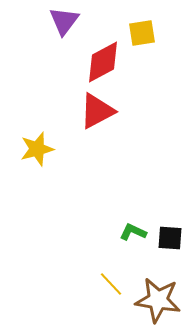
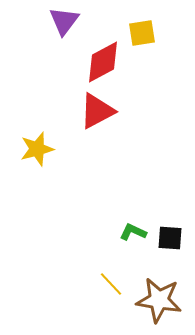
brown star: moved 1 px right
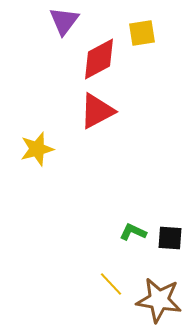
red diamond: moved 4 px left, 3 px up
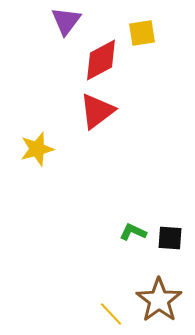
purple triangle: moved 2 px right
red diamond: moved 2 px right, 1 px down
red triangle: rotated 9 degrees counterclockwise
yellow line: moved 30 px down
brown star: rotated 27 degrees clockwise
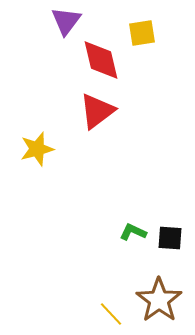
red diamond: rotated 75 degrees counterclockwise
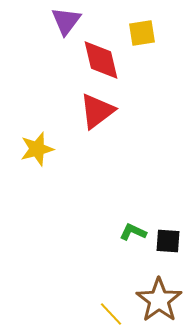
black square: moved 2 px left, 3 px down
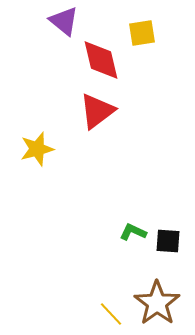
purple triangle: moved 2 px left; rotated 28 degrees counterclockwise
brown star: moved 2 px left, 3 px down
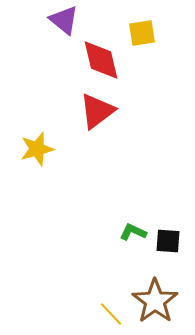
purple triangle: moved 1 px up
brown star: moved 2 px left, 2 px up
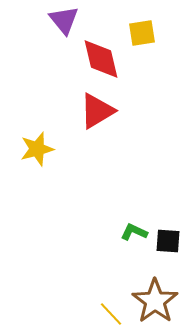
purple triangle: rotated 12 degrees clockwise
red diamond: moved 1 px up
red triangle: rotated 6 degrees clockwise
green L-shape: moved 1 px right
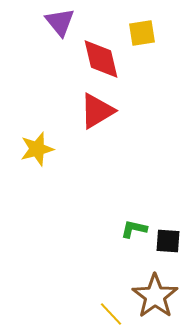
purple triangle: moved 4 px left, 2 px down
green L-shape: moved 3 px up; rotated 12 degrees counterclockwise
brown star: moved 5 px up
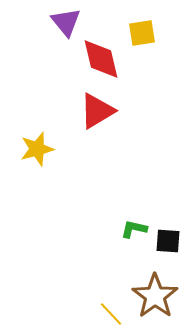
purple triangle: moved 6 px right
